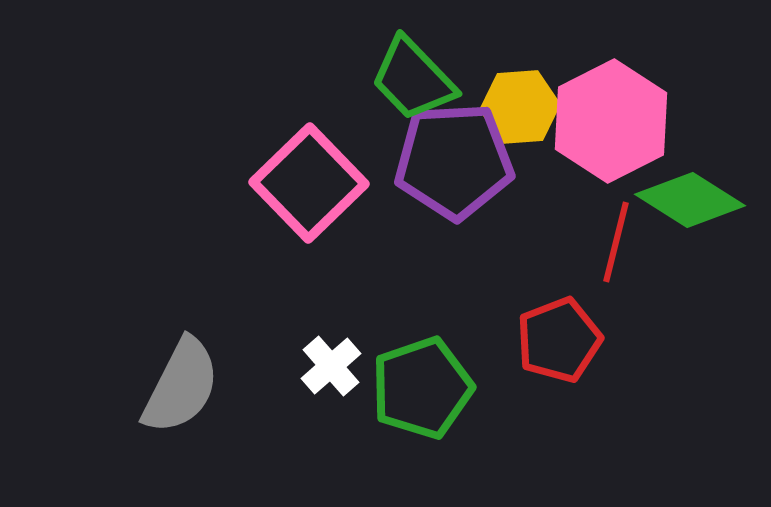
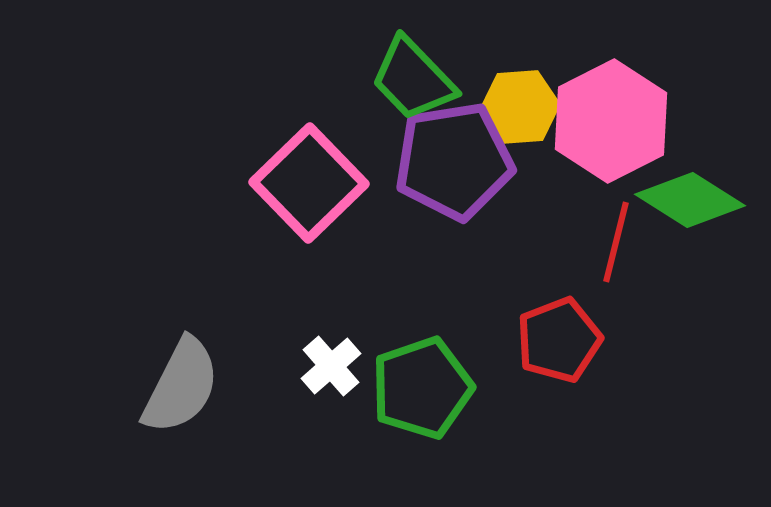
purple pentagon: rotated 6 degrees counterclockwise
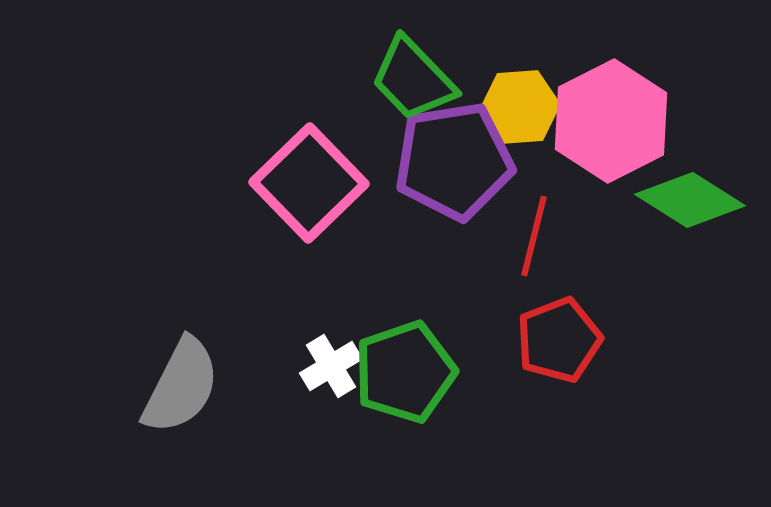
red line: moved 82 px left, 6 px up
white cross: rotated 10 degrees clockwise
green pentagon: moved 17 px left, 16 px up
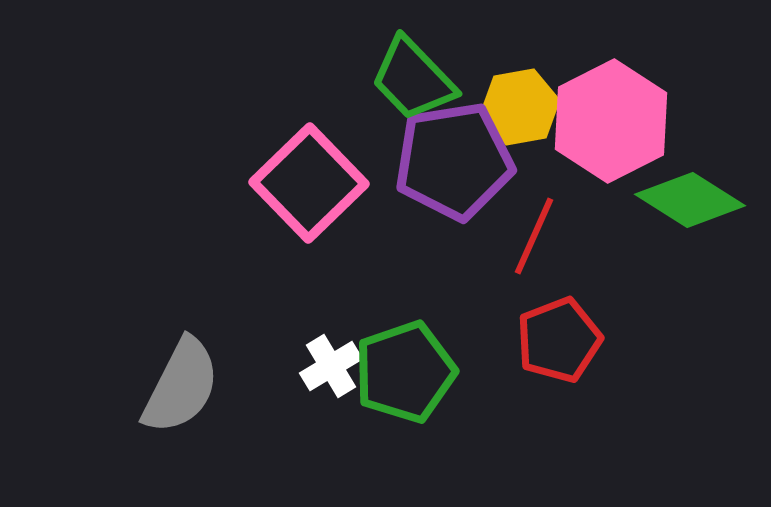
yellow hexagon: rotated 6 degrees counterclockwise
red line: rotated 10 degrees clockwise
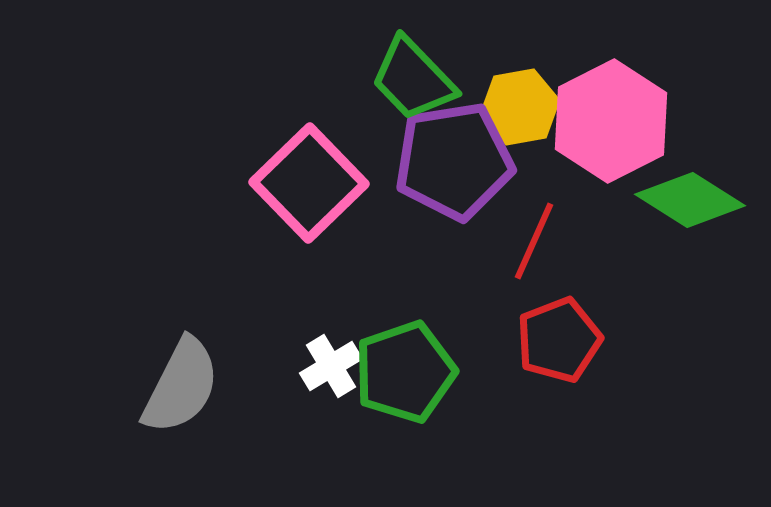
red line: moved 5 px down
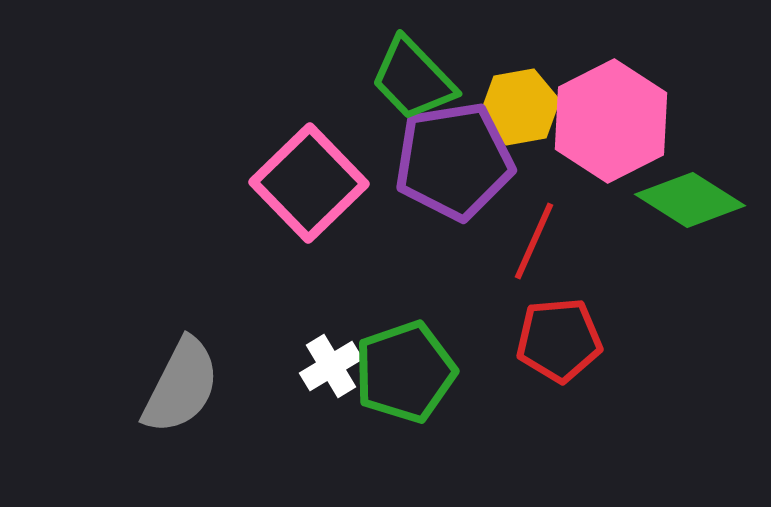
red pentagon: rotated 16 degrees clockwise
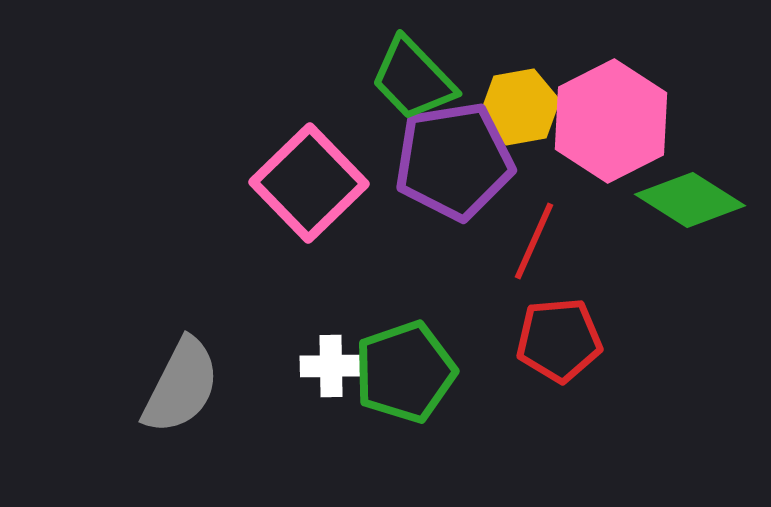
white cross: rotated 30 degrees clockwise
